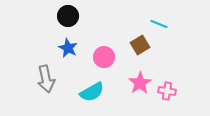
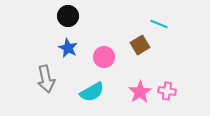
pink star: moved 9 px down
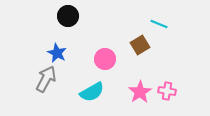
blue star: moved 11 px left, 5 px down
pink circle: moved 1 px right, 2 px down
gray arrow: rotated 140 degrees counterclockwise
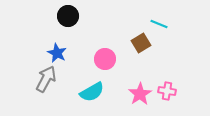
brown square: moved 1 px right, 2 px up
pink star: moved 2 px down
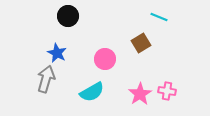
cyan line: moved 7 px up
gray arrow: rotated 12 degrees counterclockwise
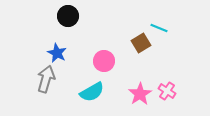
cyan line: moved 11 px down
pink circle: moved 1 px left, 2 px down
pink cross: rotated 24 degrees clockwise
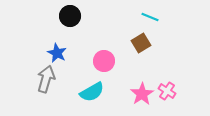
black circle: moved 2 px right
cyan line: moved 9 px left, 11 px up
pink star: moved 2 px right
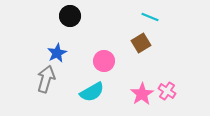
blue star: rotated 18 degrees clockwise
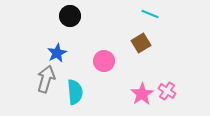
cyan line: moved 3 px up
cyan semicircle: moved 17 px left; rotated 65 degrees counterclockwise
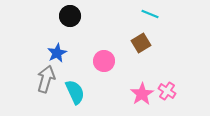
cyan semicircle: rotated 20 degrees counterclockwise
